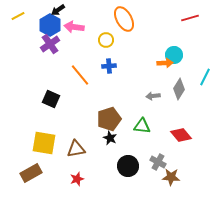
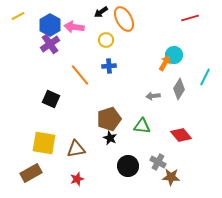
black arrow: moved 43 px right, 2 px down
orange arrow: rotated 56 degrees counterclockwise
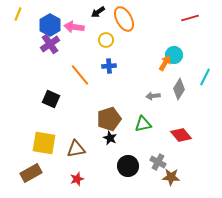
black arrow: moved 3 px left
yellow line: moved 2 px up; rotated 40 degrees counterclockwise
green triangle: moved 1 px right, 2 px up; rotated 18 degrees counterclockwise
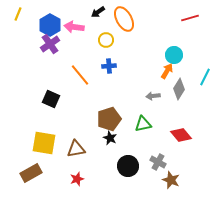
orange arrow: moved 2 px right, 8 px down
brown star: moved 3 px down; rotated 18 degrees clockwise
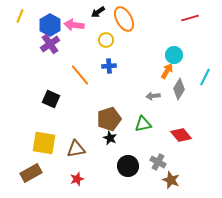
yellow line: moved 2 px right, 2 px down
pink arrow: moved 2 px up
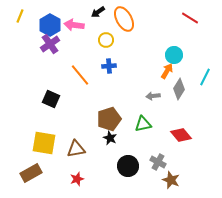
red line: rotated 48 degrees clockwise
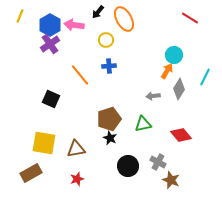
black arrow: rotated 16 degrees counterclockwise
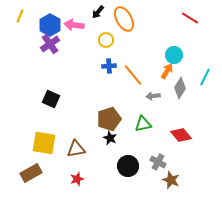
orange line: moved 53 px right
gray diamond: moved 1 px right, 1 px up
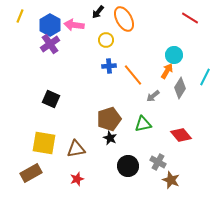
gray arrow: rotated 32 degrees counterclockwise
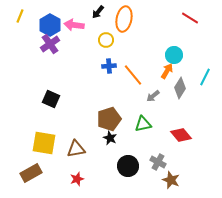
orange ellipse: rotated 40 degrees clockwise
